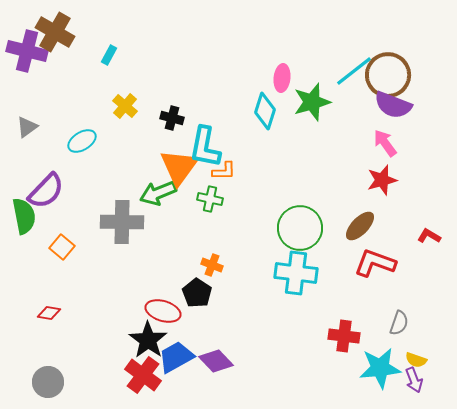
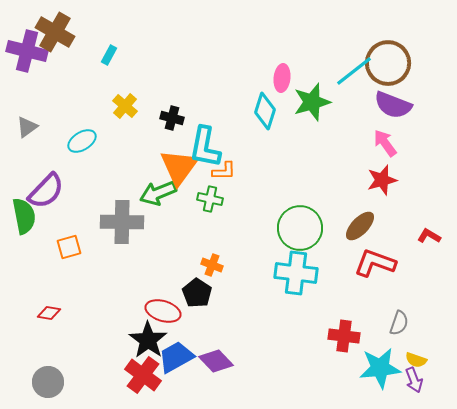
brown circle at (388, 75): moved 12 px up
orange square at (62, 247): moved 7 px right; rotated 35 degrees clockwise
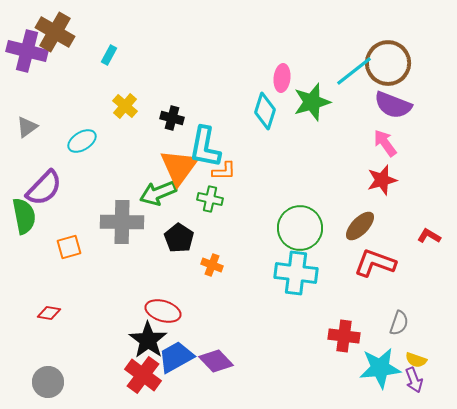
purple semicircle at (46, 191): moved 2 px left, 3 px up
black pentagon at (197, 293): moved 18 px left, 55 px up
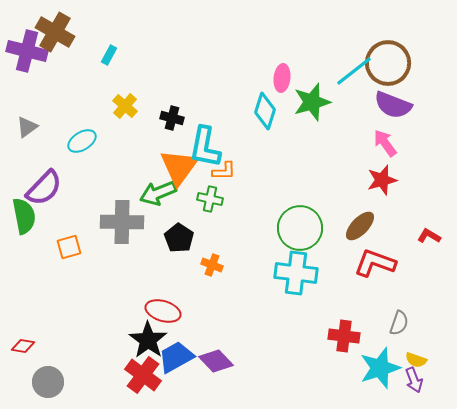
red diamond at (49, 313): moved 26 px left, 33 px down
cyan star at (380, 368): rotated 12 degrees counterclockwise
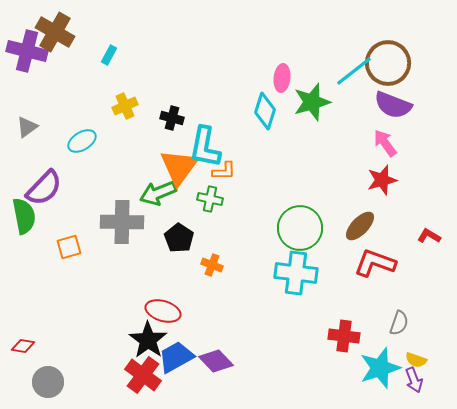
yellow cross at (125, 106): rotated 25 degrees clockwise
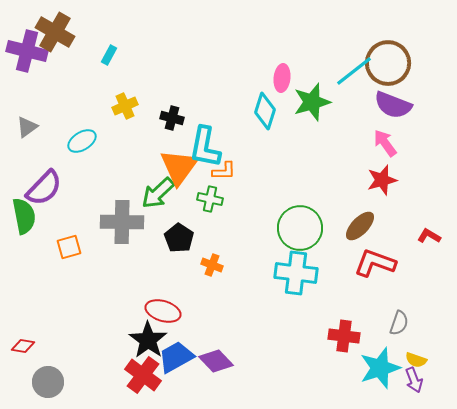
green arrow at (158, 193): rotated 21 degrees counterclockwise
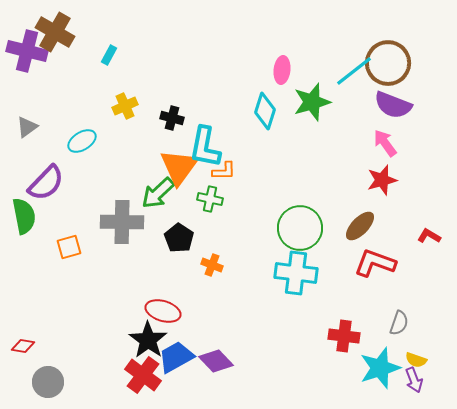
pink ellipse at (282, 78): moved 8 px up
purple semicircle at (44, 188): moved 2 px right, 5 px up
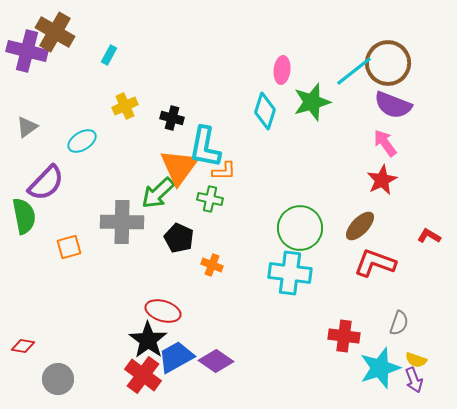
red star at (382, 180): rotated 12 degrees counterclockwise
black pentagon at (179, 238): rotated 8 degrees counterclockwise
cyan cross at (296, 273): moved 6 px left
purple diamond at (216, 361): rotated 12 degrees counterclockwise
gray circle at (48, 382): moved 10 px right, 3 px up
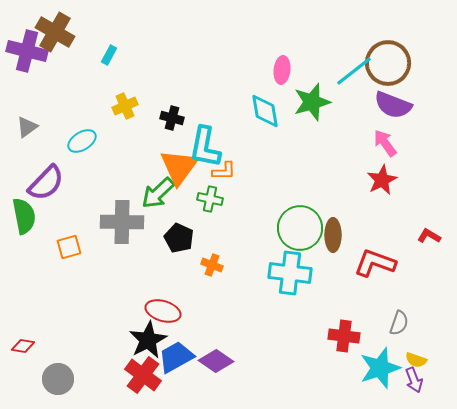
cyan diamond at (265, 111): rotated 27 degrees counterclockwise
brown ellipse at (360, 226): moved 27 px left, 9 px down; rotated 44 degrees counterclockwise
black star at (148, 340): rotated 9 degrees clockwise
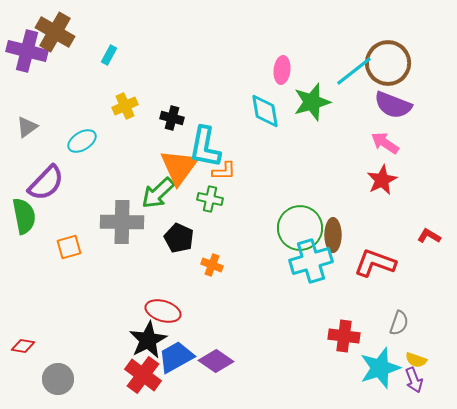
pink arrow at (385, 143): rotated 20 degrees counterclockwise
cyan cross at (290, 273): moved 21 px right, 12 px up; rotated 24 degrees counterclockwise
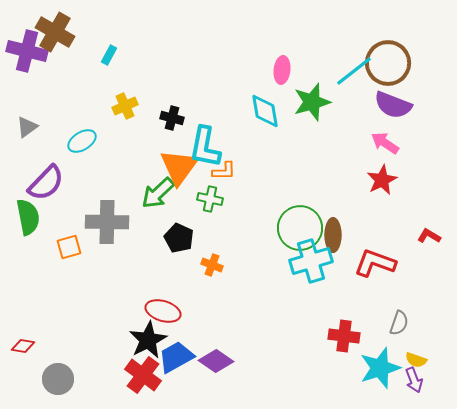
green semicircle at (24, 216): moved 4 px right, 1 px down
gray cross at (122, 222): moved 15 px left
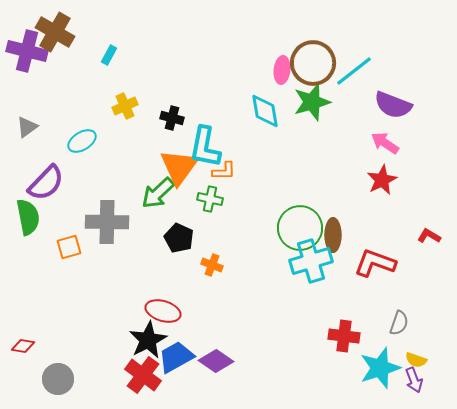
brown circle at (388, 63): moved 75 px left
